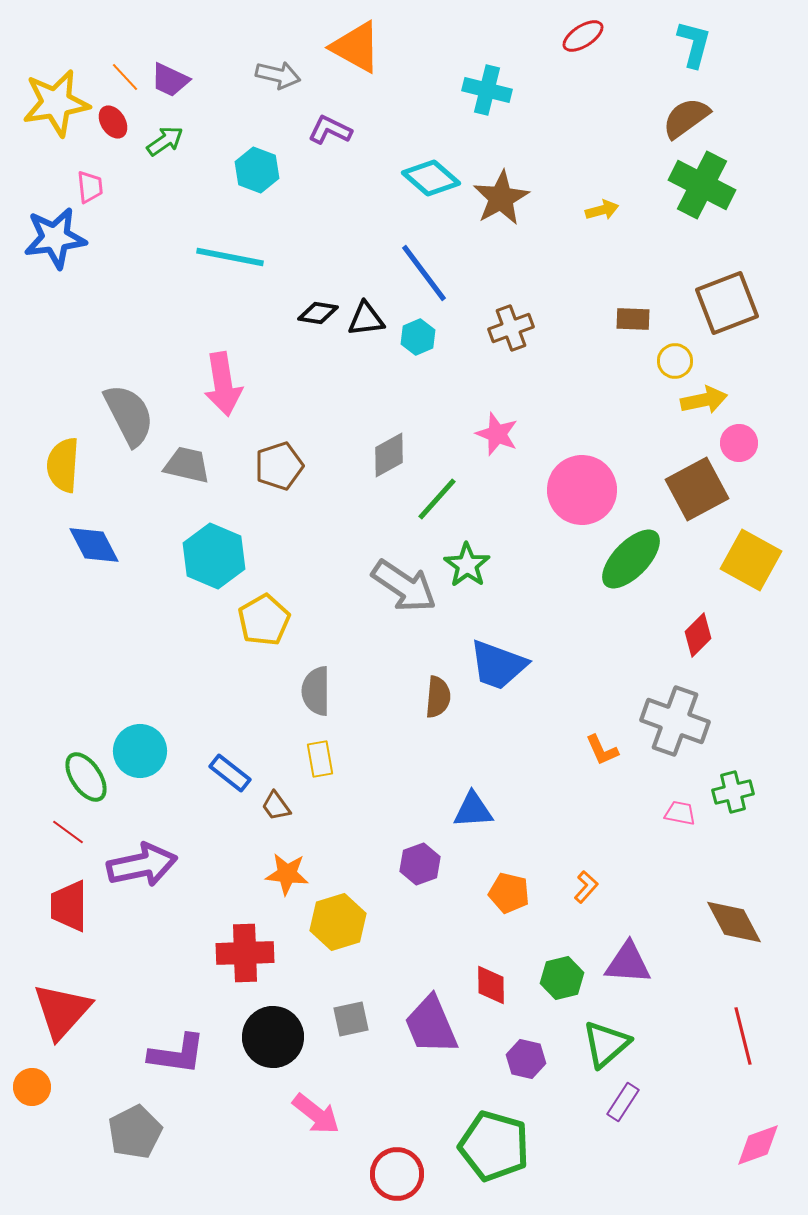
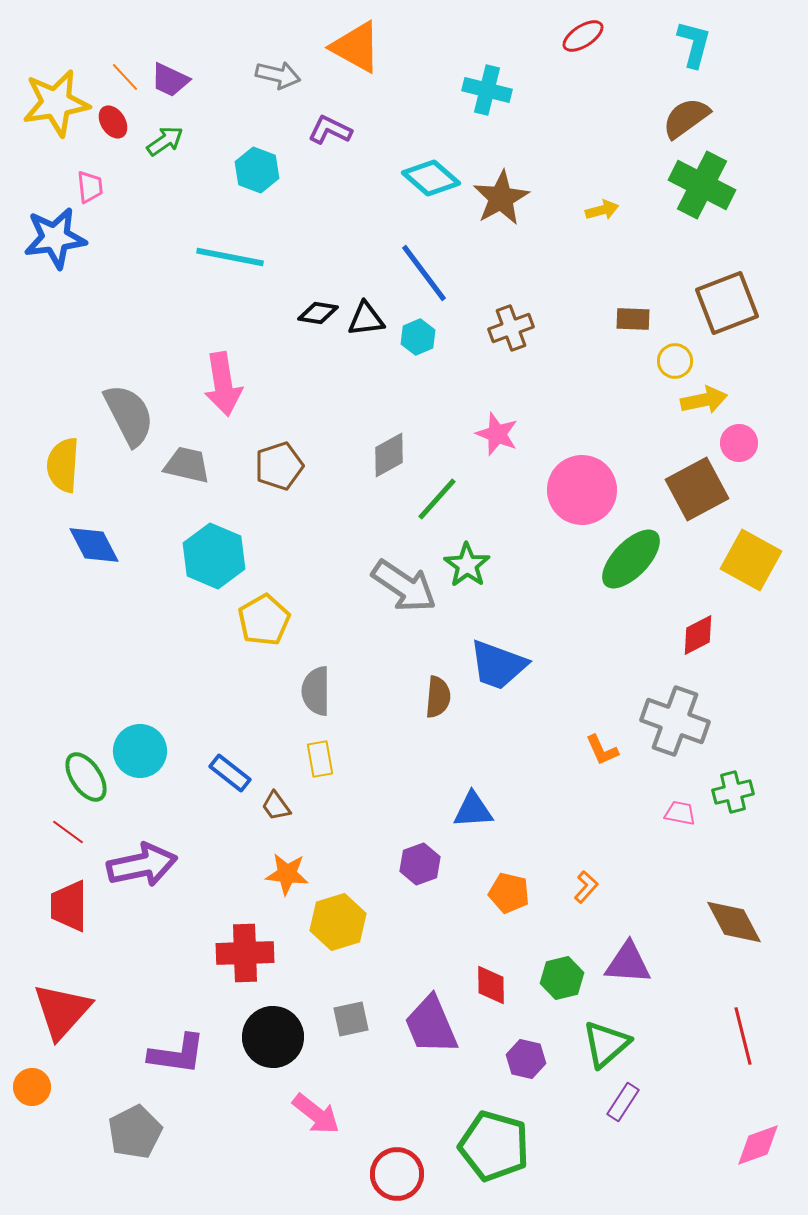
red diamond at (698, 635): rotated 18 degrees clockwise
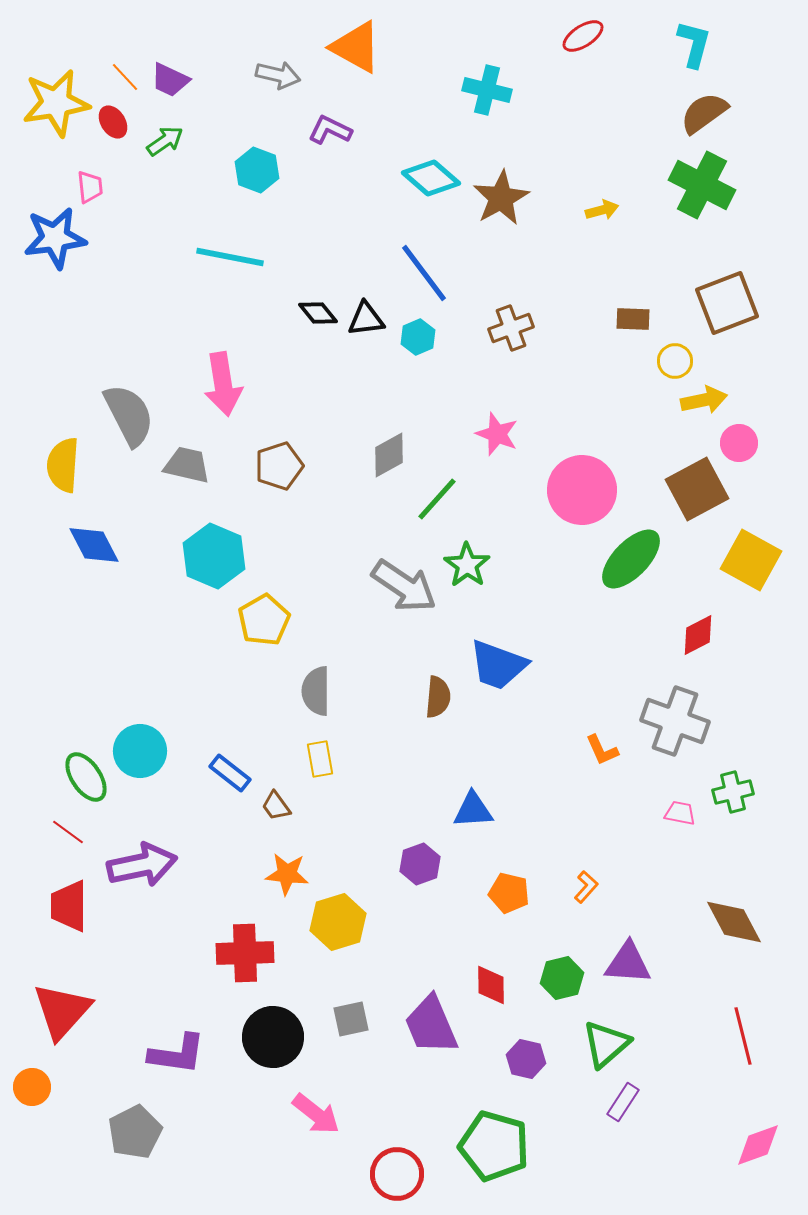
brown semicircle at (686, 118): moved 18 px right, 5 px up
black diamond at (318, 313): rotated 42 degrees clockwise
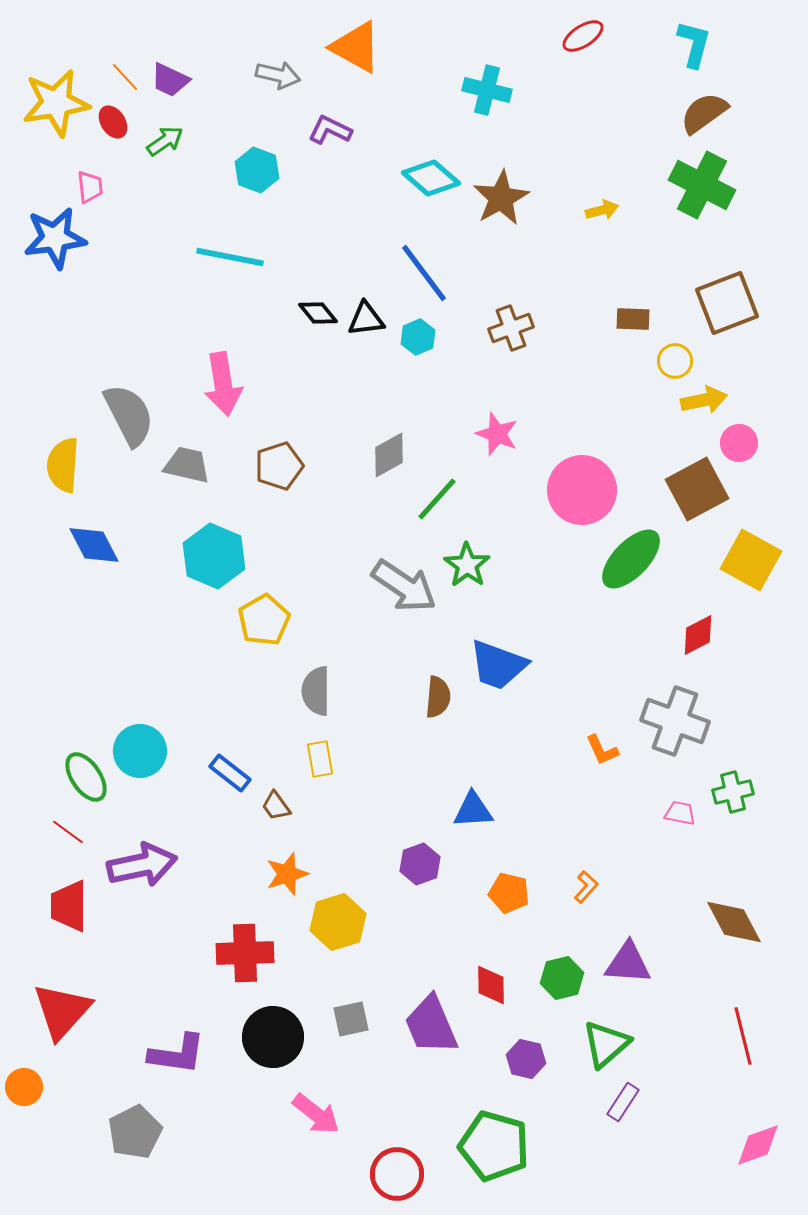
orange star at (287, 874): rotated 24 degrees counterclockwise
orange circle at (32, 1087): moved 8 px left
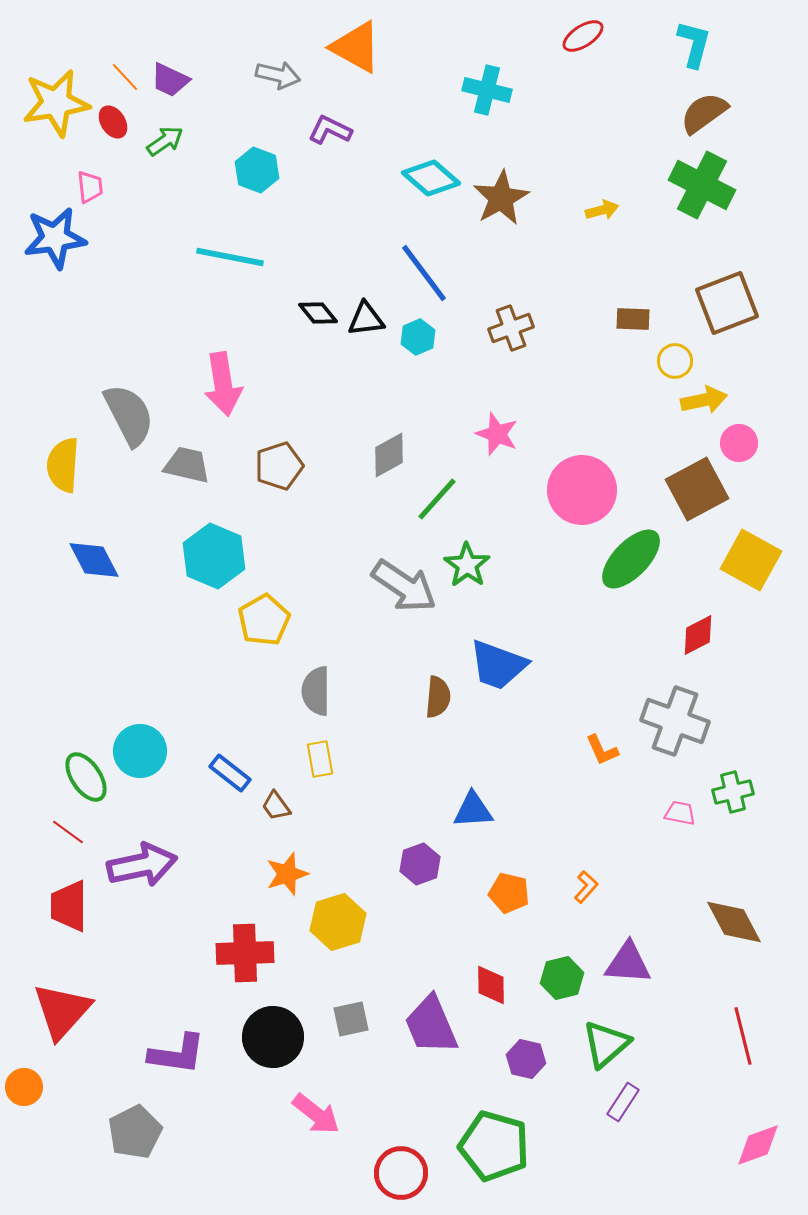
blue diamond at (94, 545): moved 15 px down
red circle at (397, 1174): moved 4 px right, 1 px up
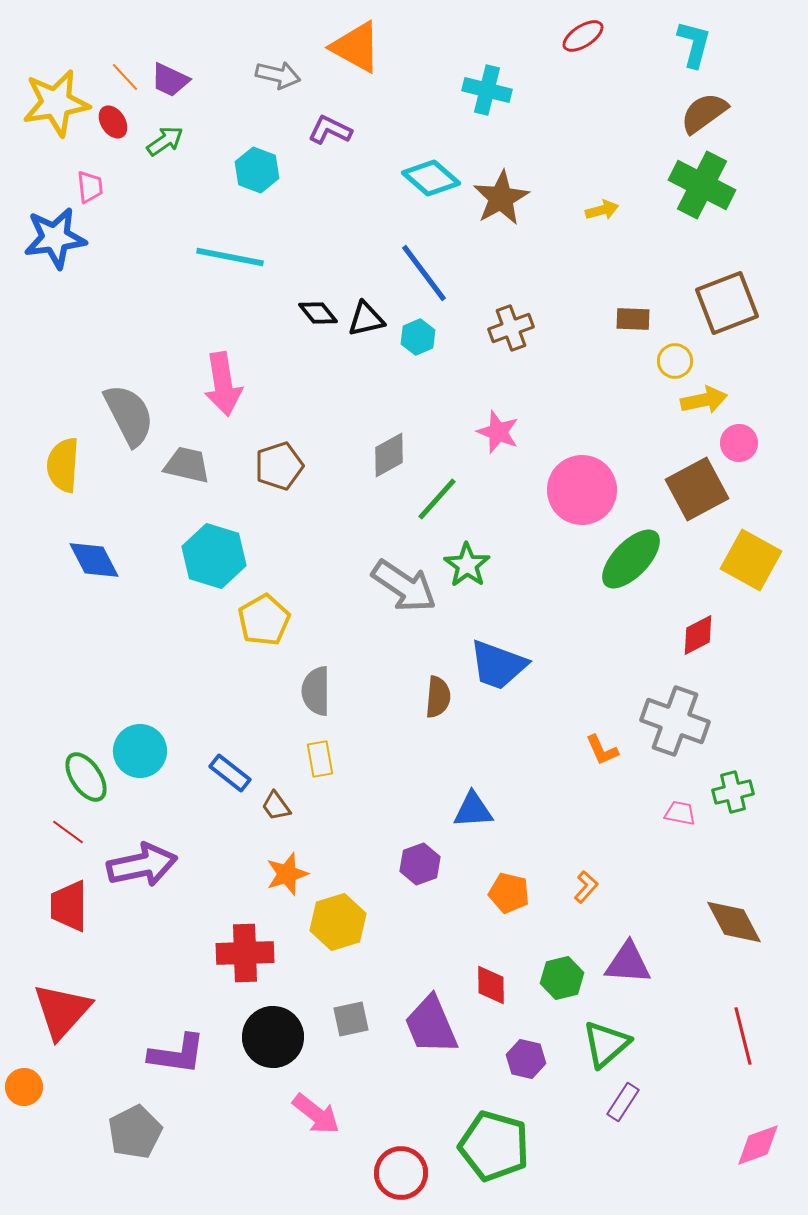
black triangle at (366, 319): rotated 6 degrees counterclockwise
pink star at (497, 434): moved 1 px right, 2 px up
cyan hexagon at (214, 556): rotated 6 degrees counterclockwise
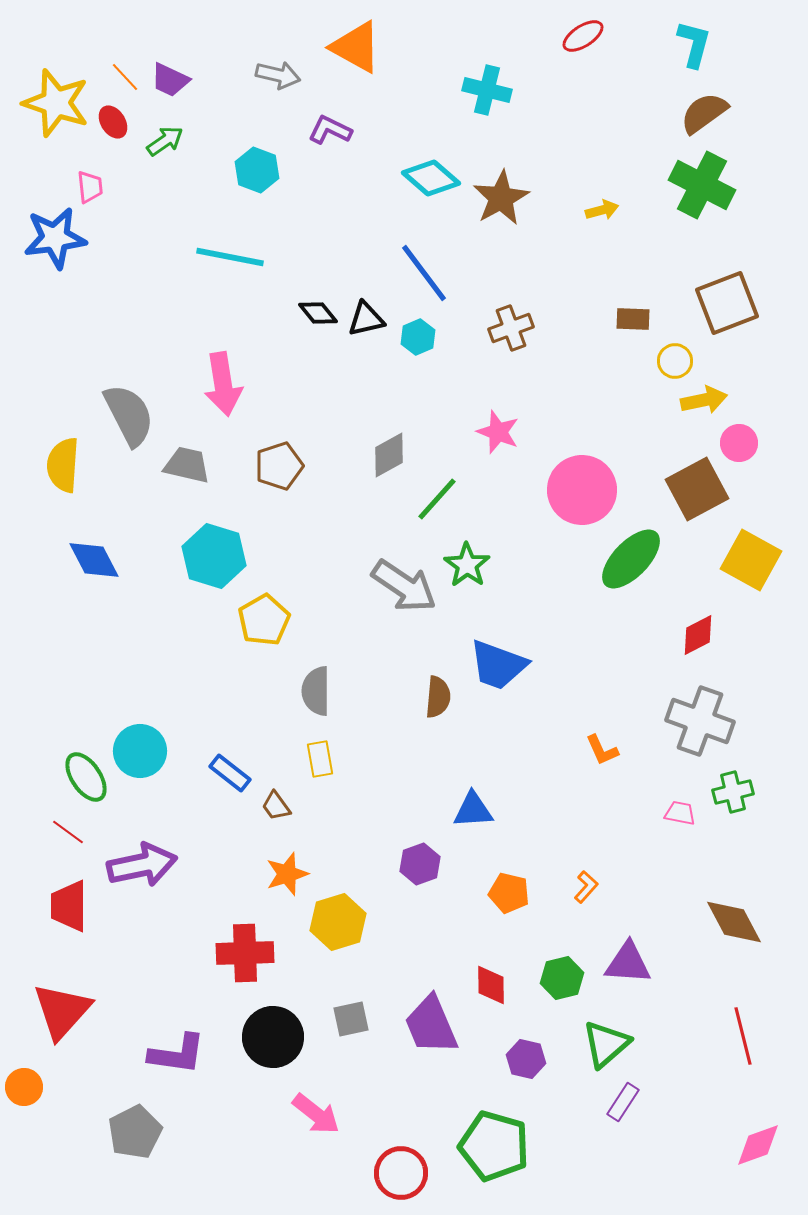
yellow star at (56, 103): rotated 28 degrees clockwise
gray cross at (675, 721): moved 25 px right
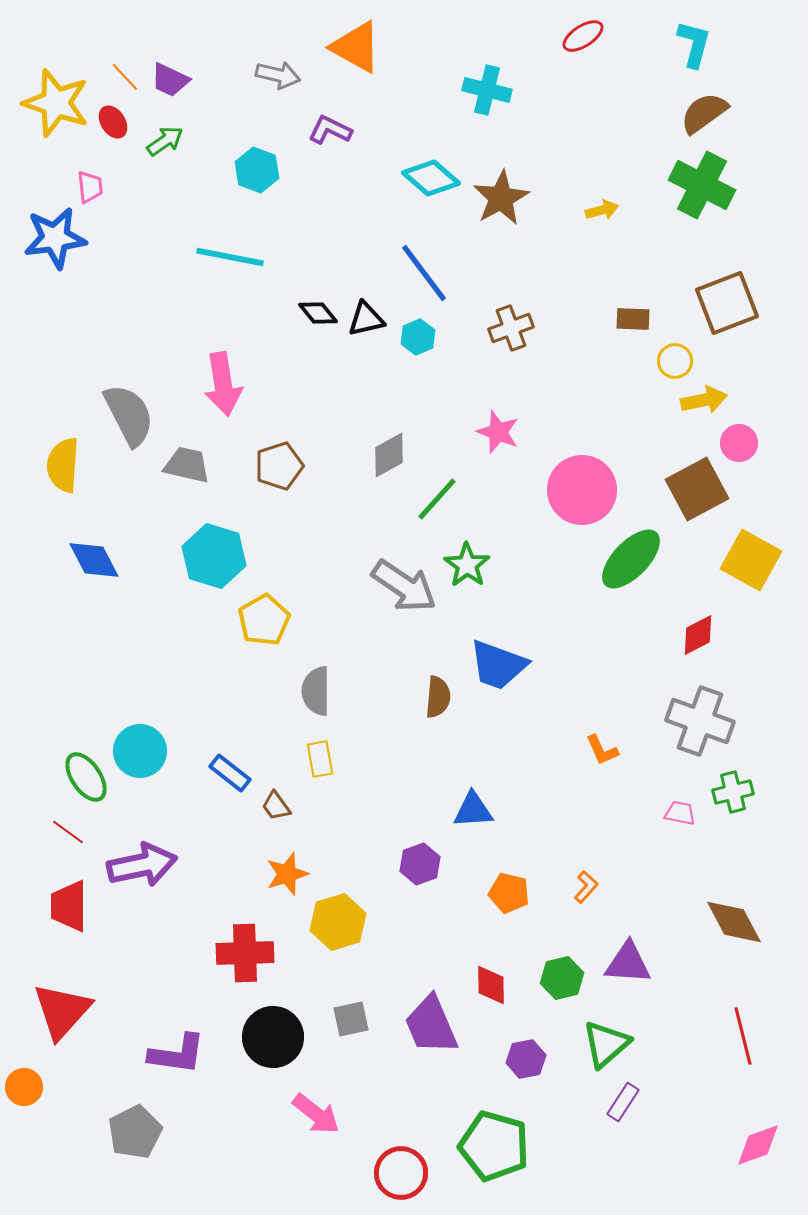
purple hexagon at (526, 1059): rotated 24 degrees counterclockwise
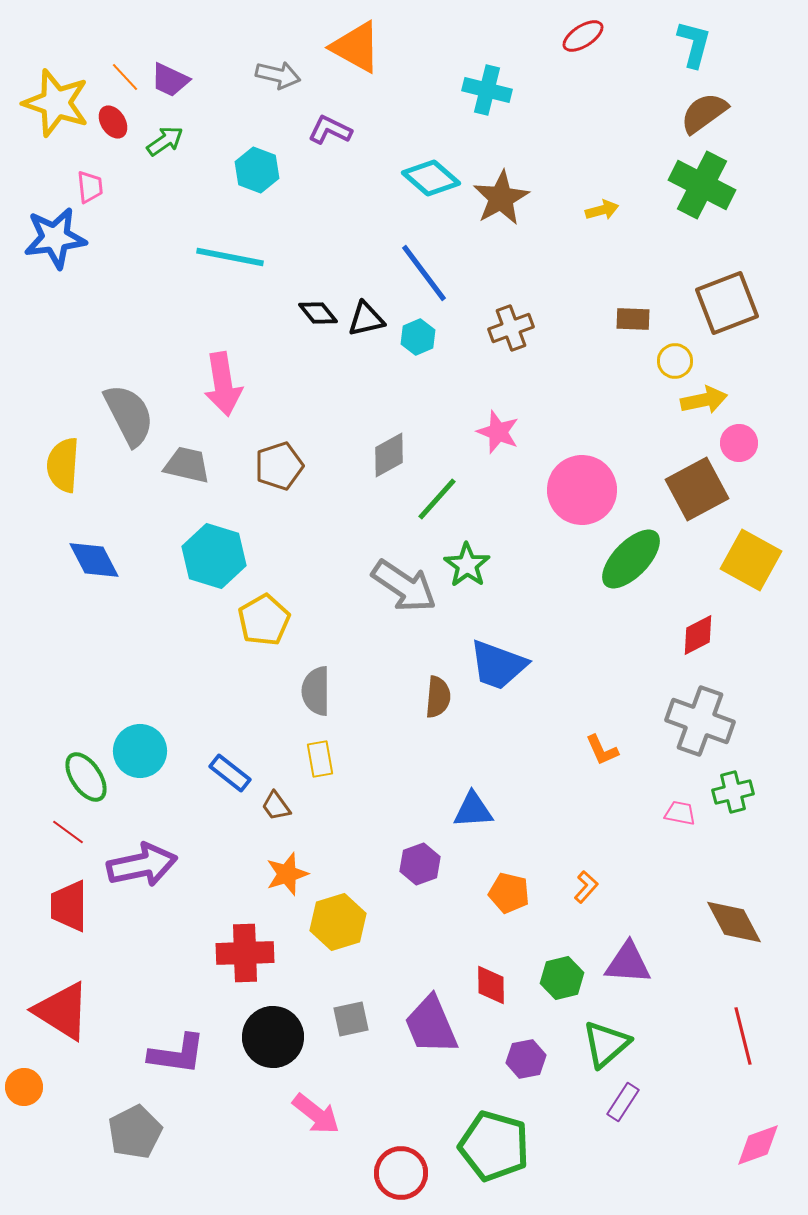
red triangle at (62, 1011): rotated 40 degrees counterclockwise
